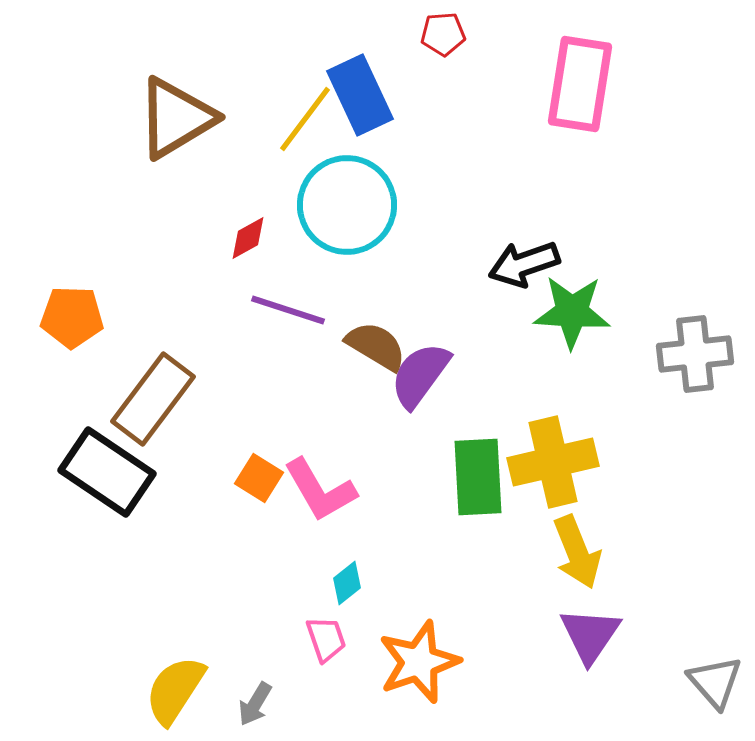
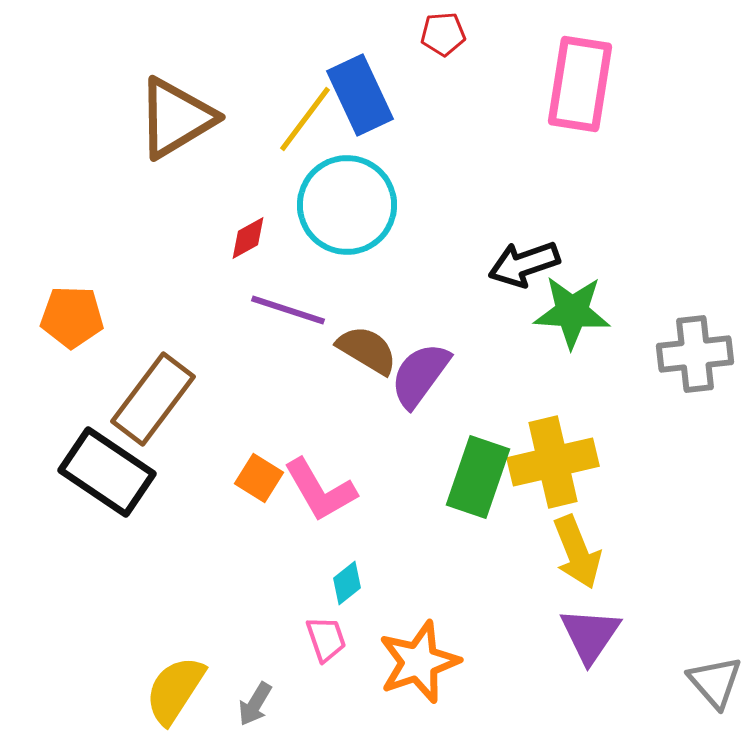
brown semicircle: moved 9 px left, 4 px down
green rectangle: rotated 22 degrees clockwise
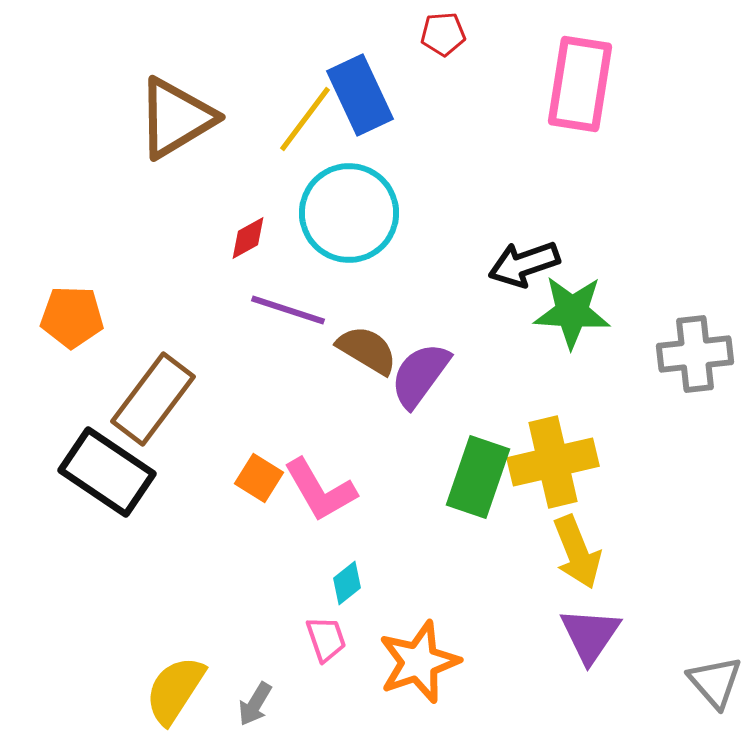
cyan circle: moved 2 px right, 8 px down
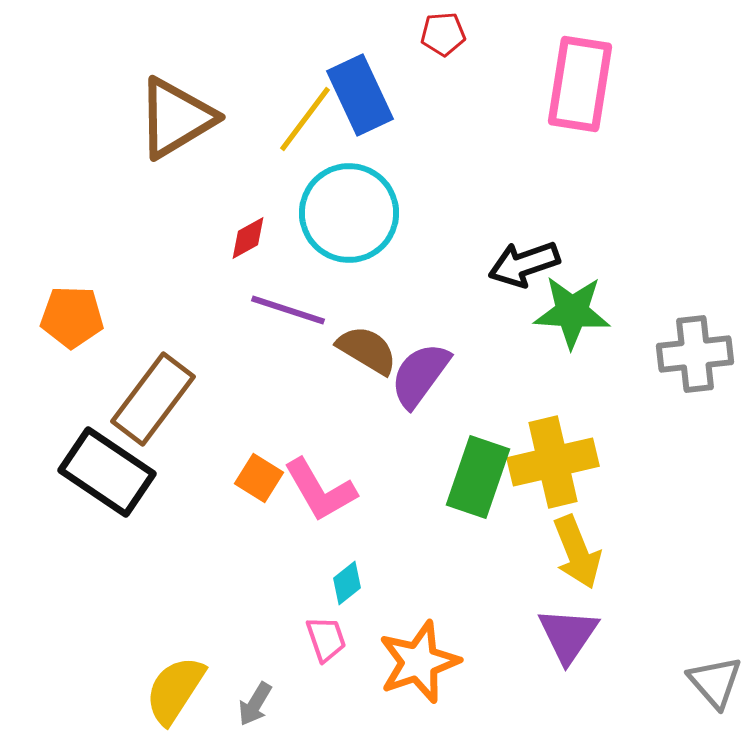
purple triangle: moved 22 px left
